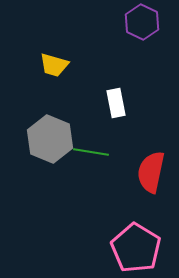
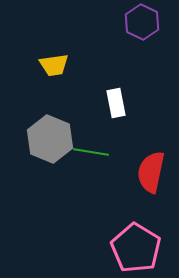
yellow trapezoid: rotated 24 degrees counterclockwise
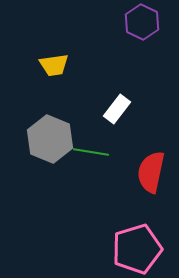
white rectangle: moved 1 px right, 6 px down; rotated 48 degrees clockwise
pink pentagon: moved 1 px right, 1 px down; rotated 24 degrees clockwise
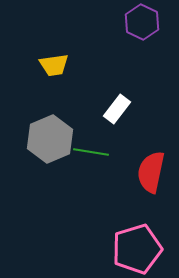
gray hexagon: rotated 15 degrees clockwise
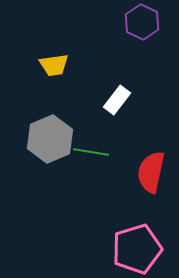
white rectangle: moved 9 px up
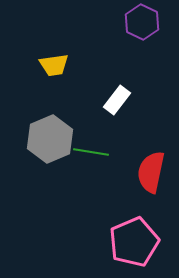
pink pentagon: moved 3 px left, 7 px up; rotated 6 degrees counterclockwise
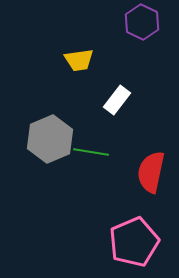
yellow trapezoid: moved 25 px right, 5 px up
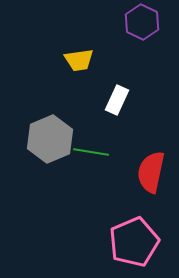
white rectangle: rotated 12 degrees counterclockwise
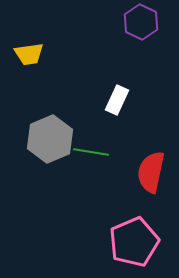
purple hexagon: moved 1 px left
yellow trapezoid: moved 50 px left, 6 px up
